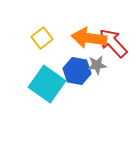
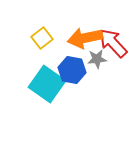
orange arrow: moved 4 px left; rotated 20 degrees counterclockwise
gray star: moved 6 px up
blue hexagon: moved 5 px left, 1 px up
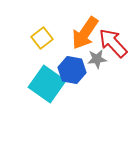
orange arrow: moved 5 px up; rotated 44 degrees counterclockwise
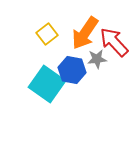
yellow square: moved 5 px right, 4 px up
red arrow: moved 1 px right, 1 px up
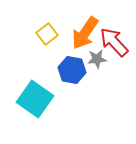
cyan square: moved 12 px left, 15 px down
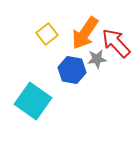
red arrow: moved 2 px right, 1 px down
cyan square: moved 2 px left, 2 px down
